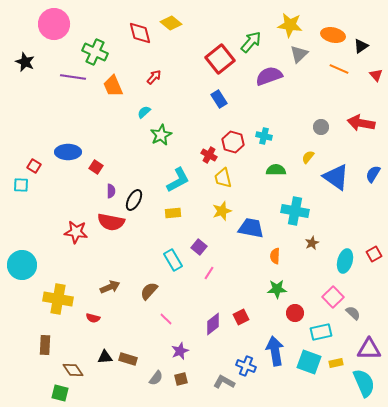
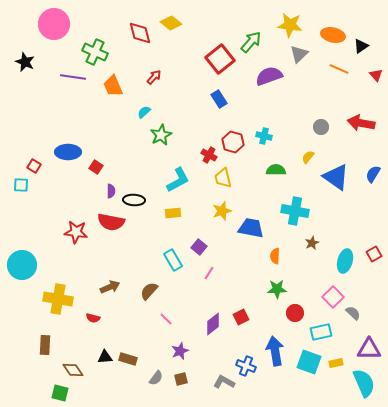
black ellipse at (134, 200): rotated 65 degrees clockwise
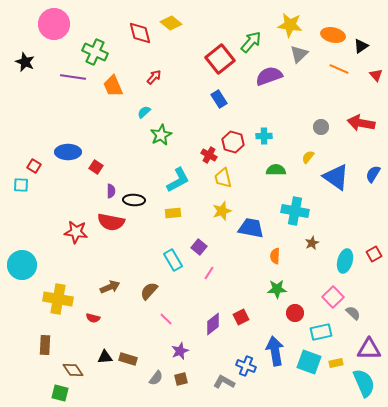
cyan cross at (264, 136): rotated 14 degrees counterclockwise
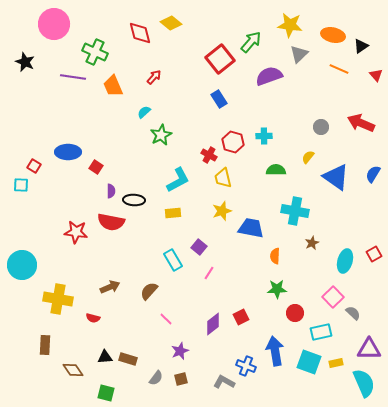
red arrow at (361, 123): rotated 12 degrees clockwise
green square at (60, 393): moved 46 px right
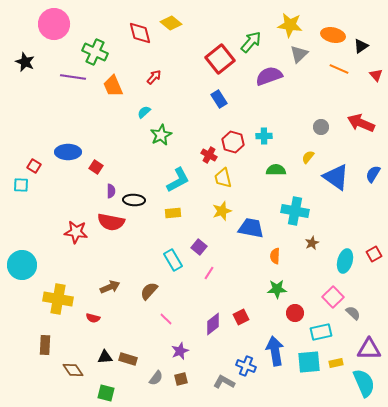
cyan square at (309, 362): rotated 25 degrees counterclockwise
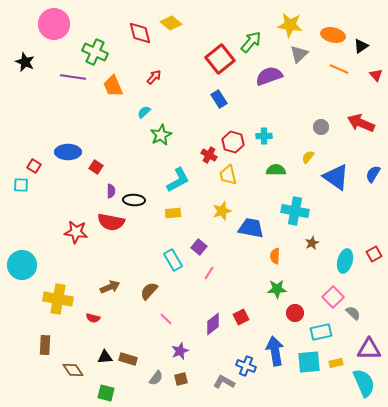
yellow trapezoid at (223, 178): moved 5 px right, 3 px up
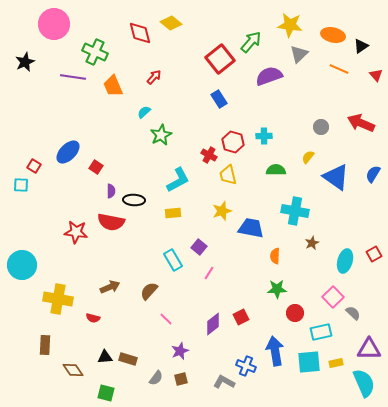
black star at (25, 62): rotated 24 degrees clockwise
blue ellipse at (68, 152): rotated 45 degrees counterclockwise
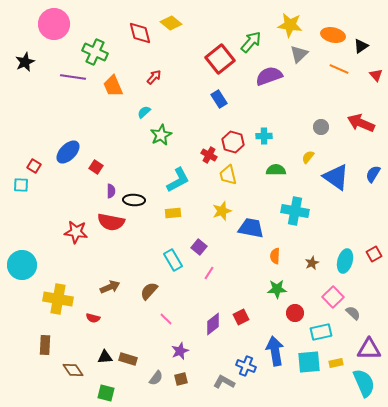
brown star at (312, 243): moved 20 px down
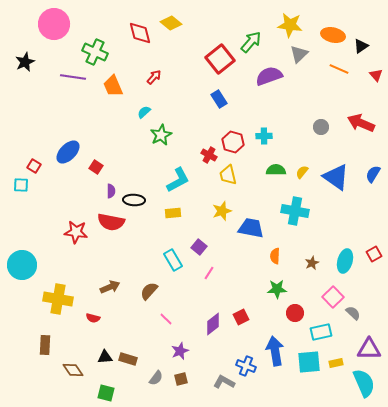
yellow semicircle at (308, 157): moved 6 px left, 15 px down
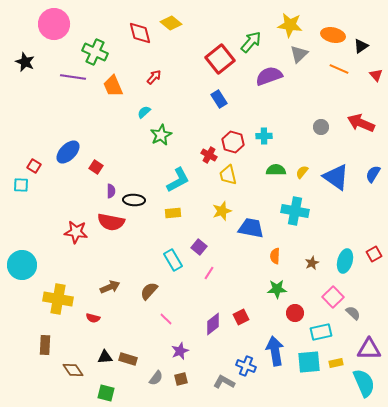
black star at (25, 62): rotated 24 degrees counterclockwise
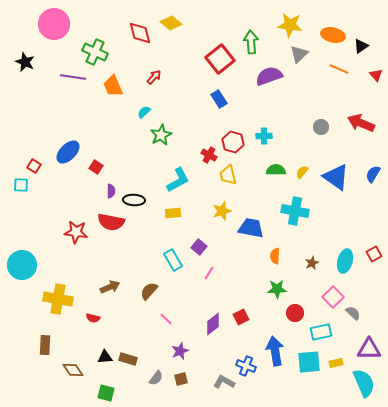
green arrow at (251, 42): rotated 45 degrees counterclockwise
